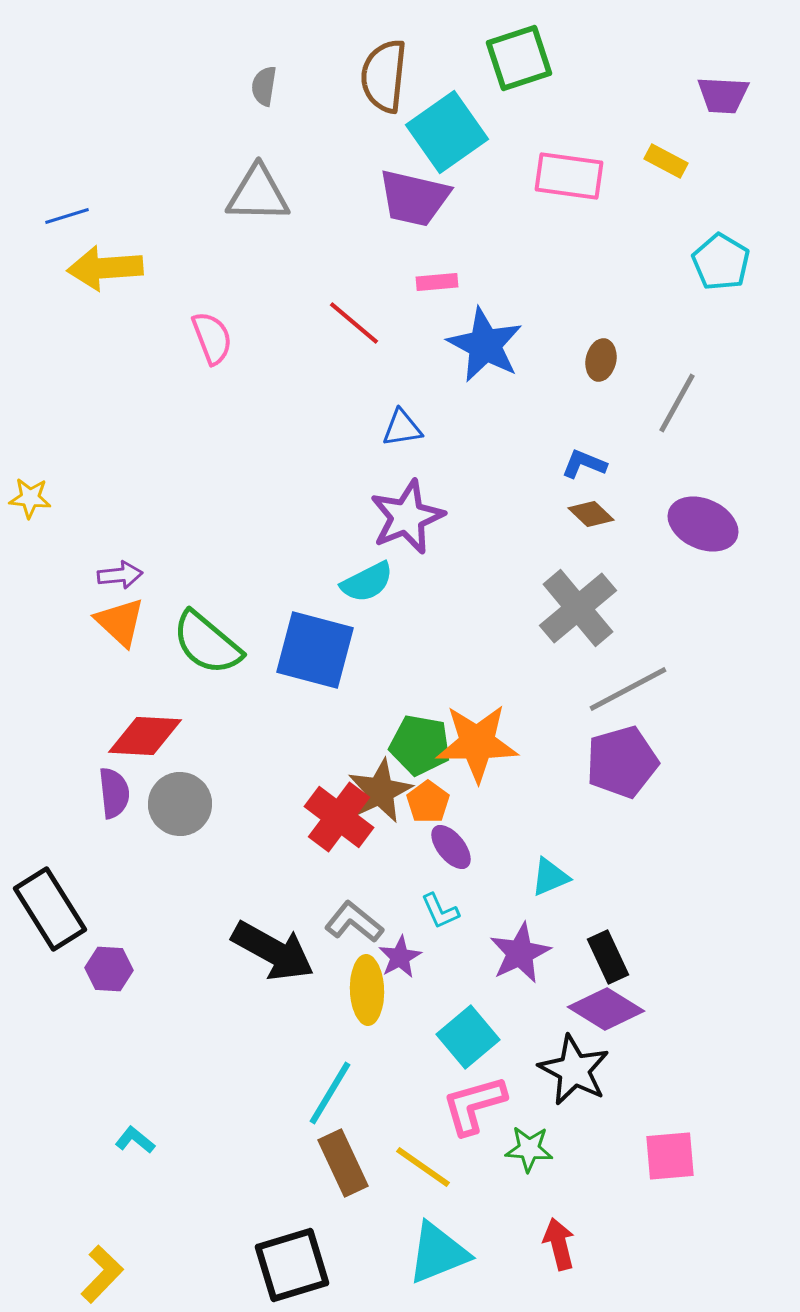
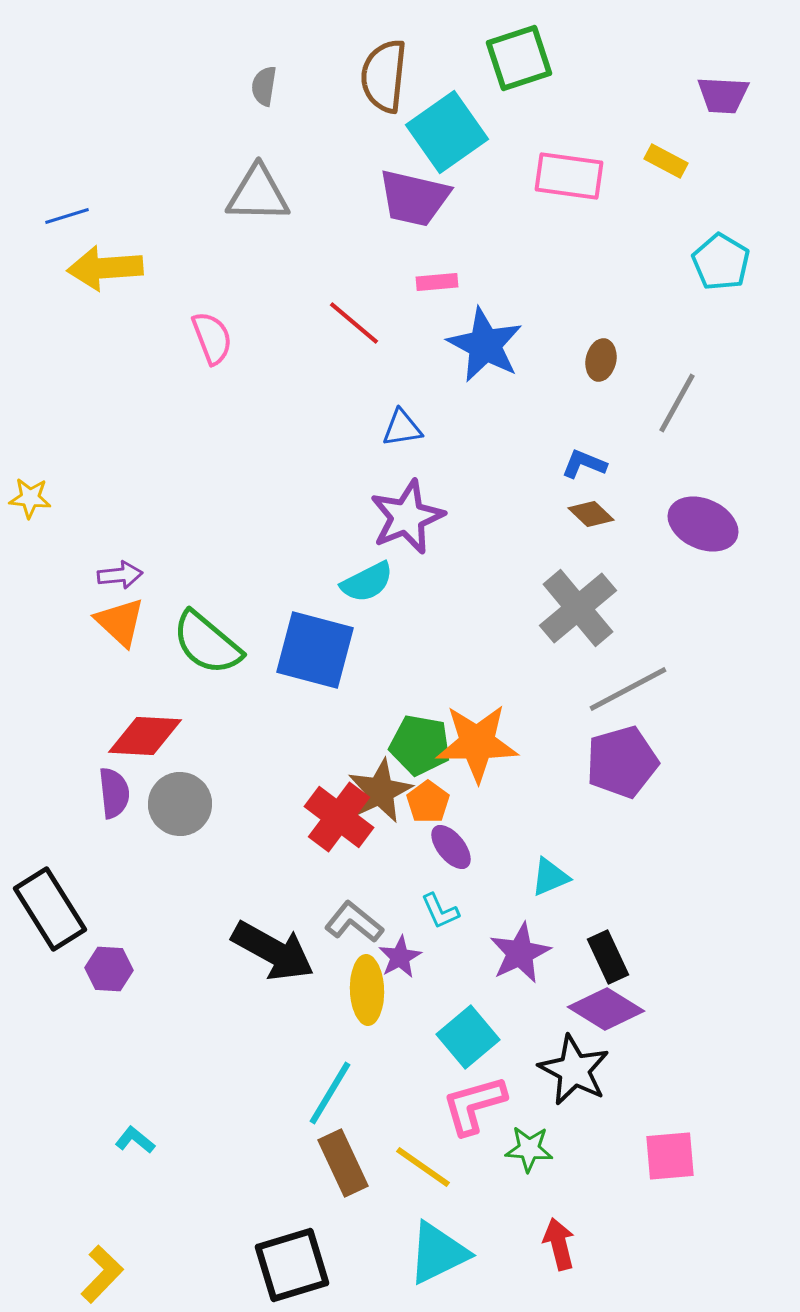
cyan triangle at (438, 1253): rotated 4 degrees counterclockwise
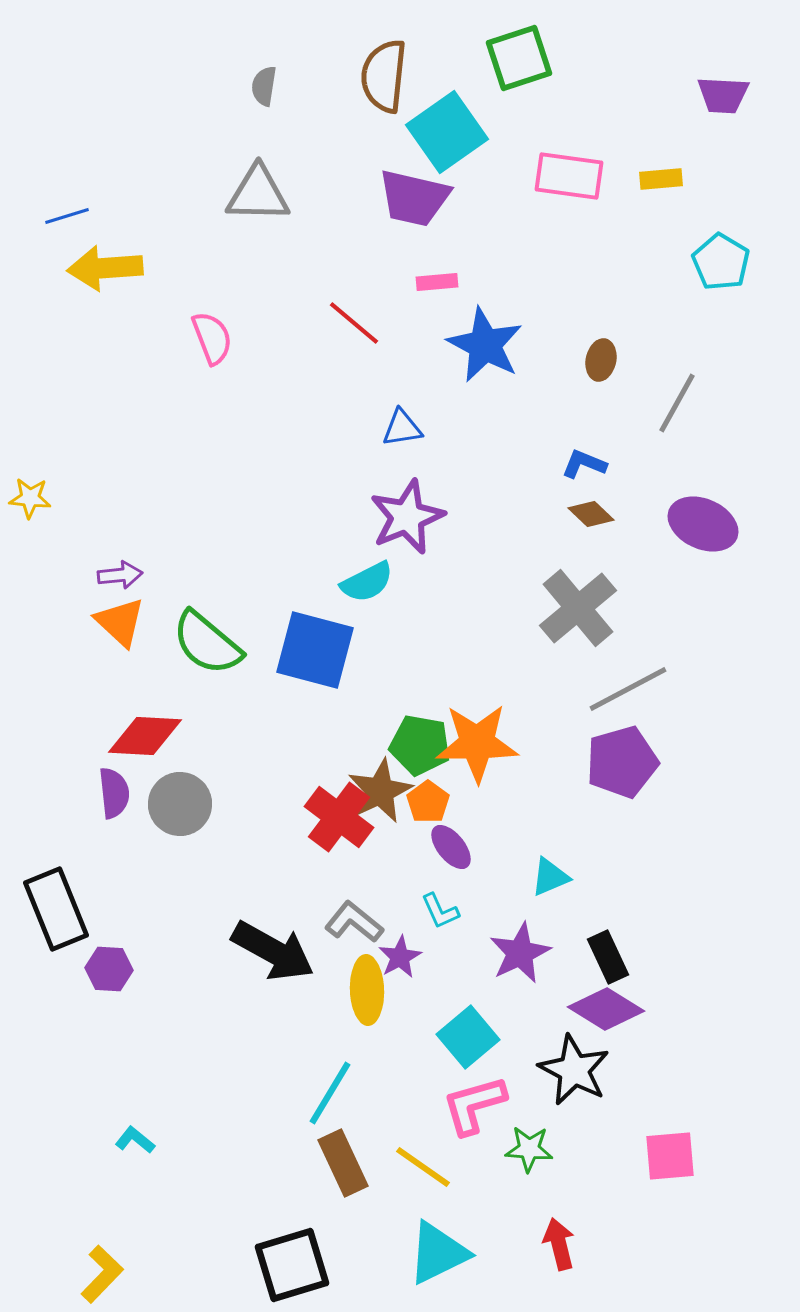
yellow rectangle at (666, 161): moved 5 px left, 18 px down; rotated 33 degrees counterclockwise
black rectangle at (50, 909): moved 6 px right; rotated 10 degrees clockwise
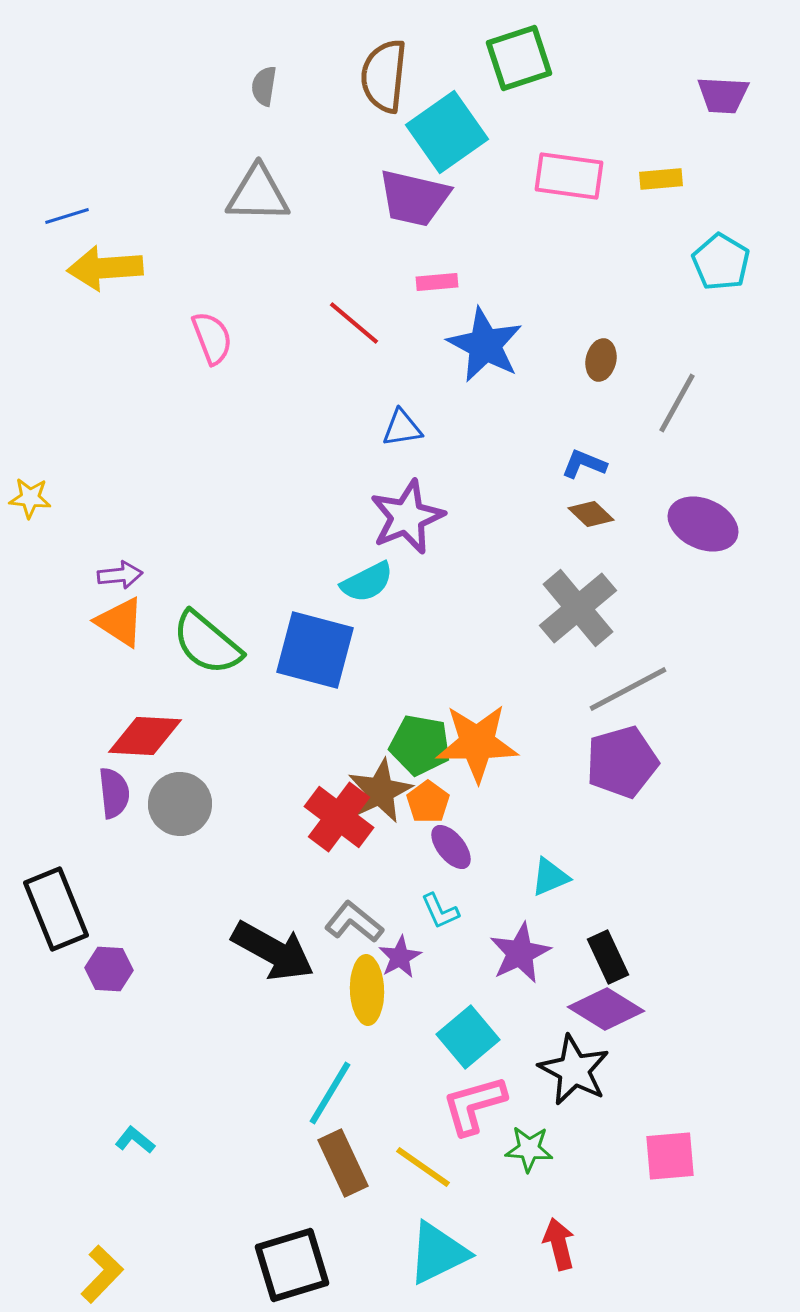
orange triangle at (120, 622): rotated 10 degrees counterclockwise
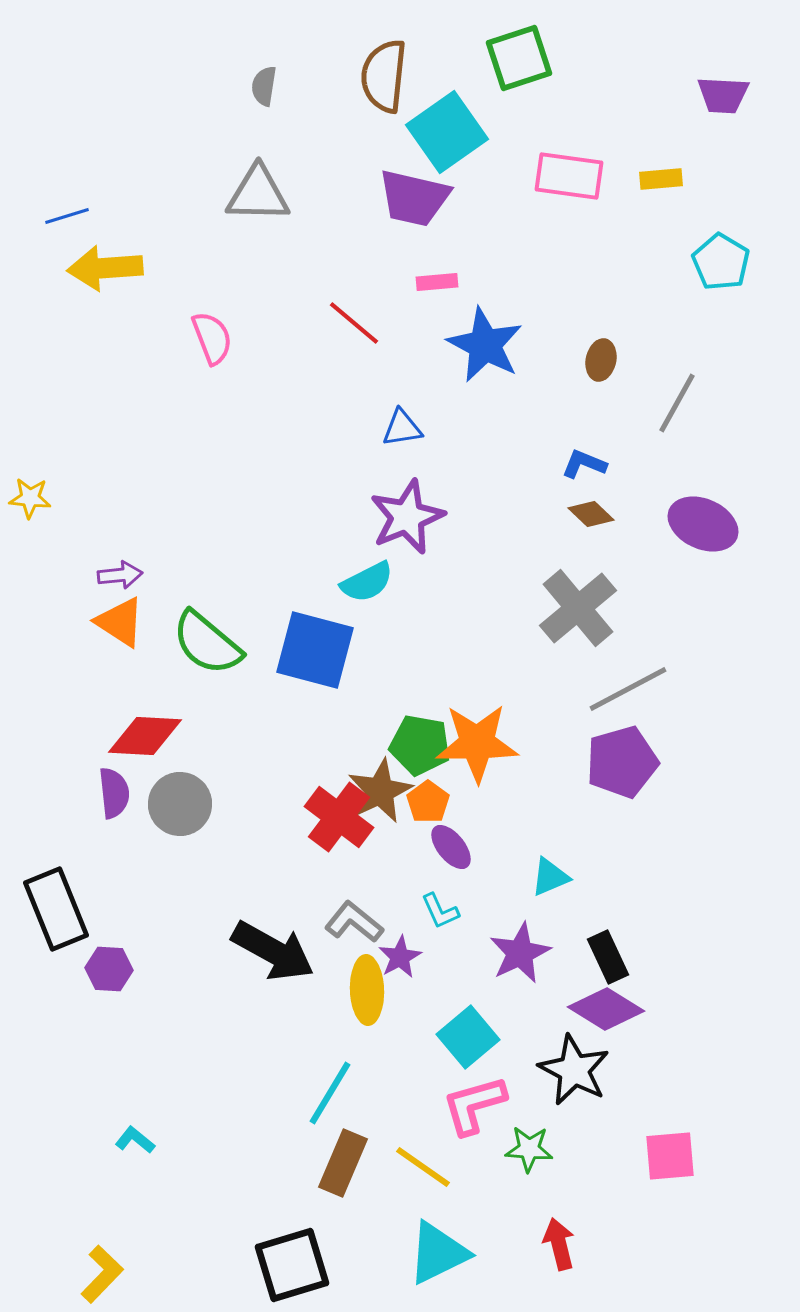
brown rectangle at (343, 1163): rotated 48 degrees clockwise
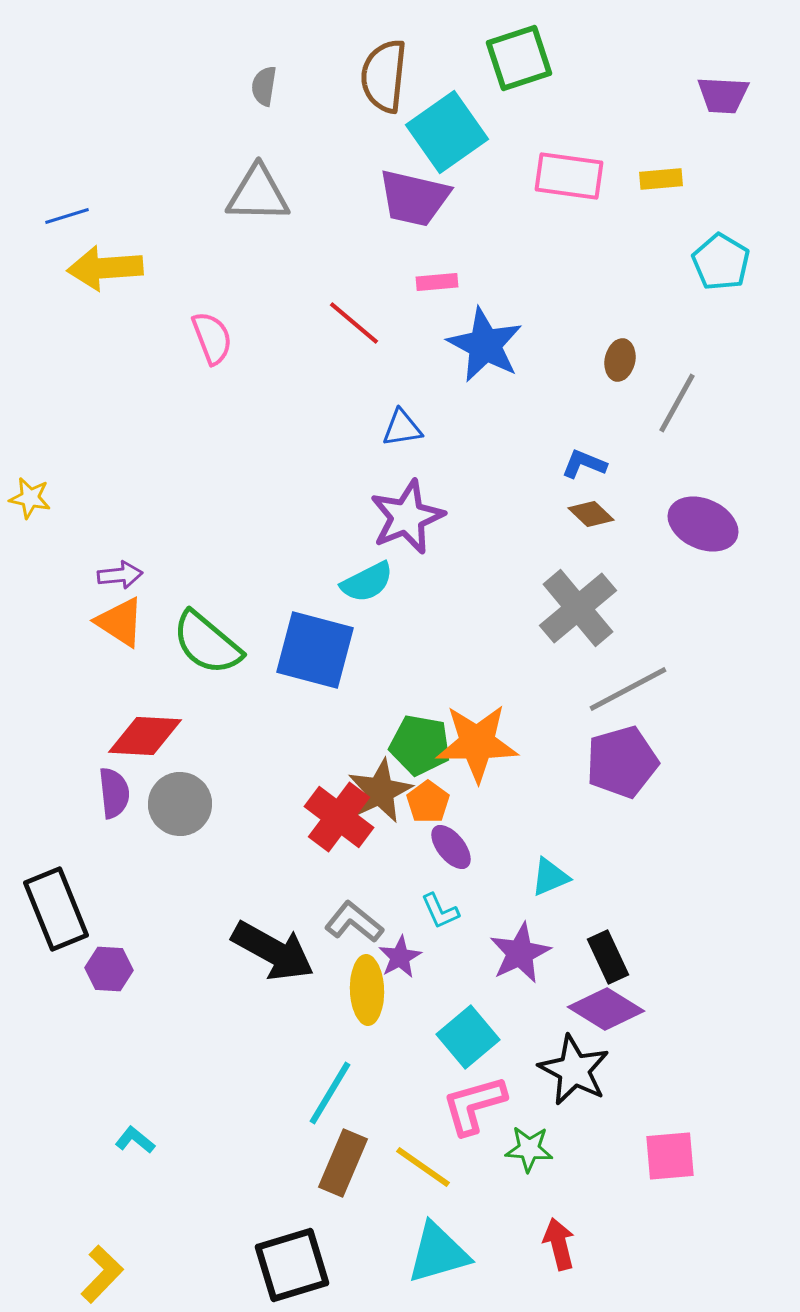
brown ellipse at (601, 360): moved 19 px right
yellow star at (30, 498): rotated 6 degrees clockwise
cyan triangle at (438, 1253): rotated 10 degrees clockwise
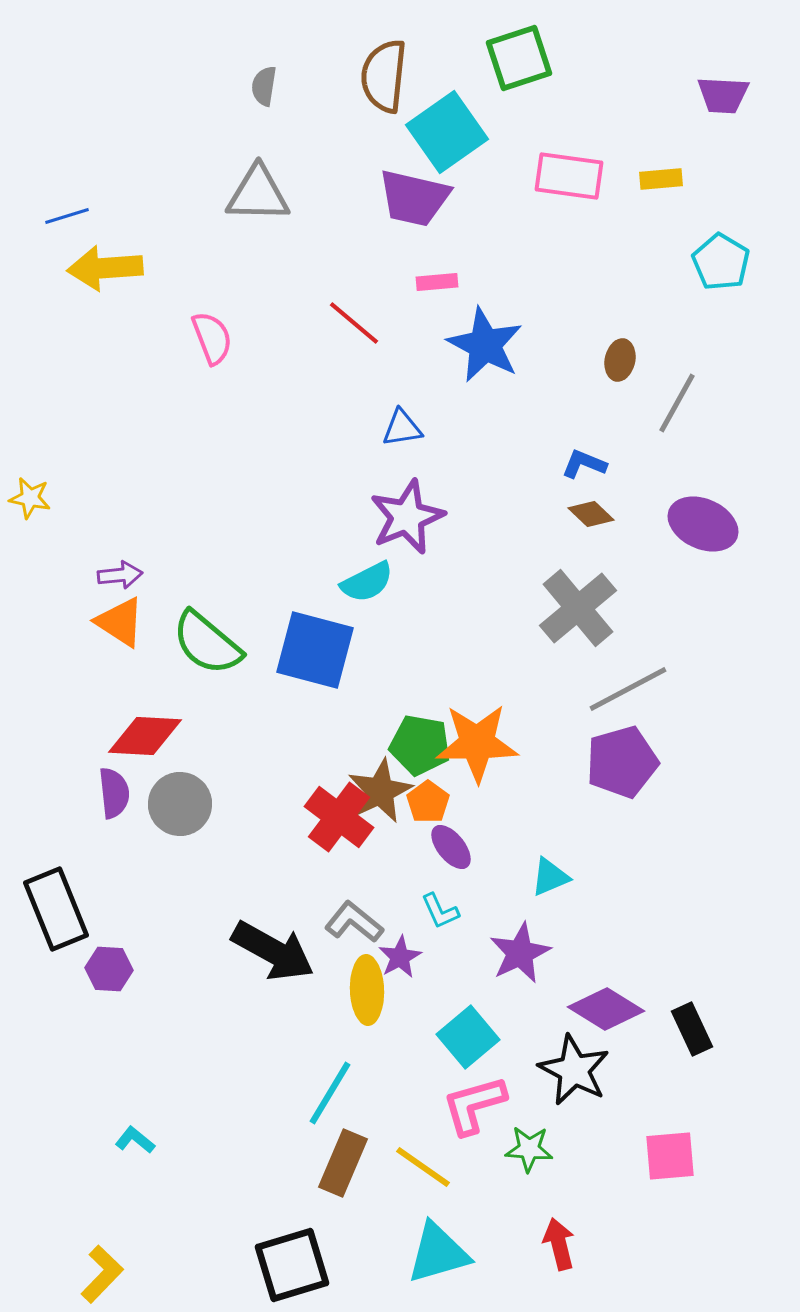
black rectangle at (608, 957): moved 84 px right, 72 px down
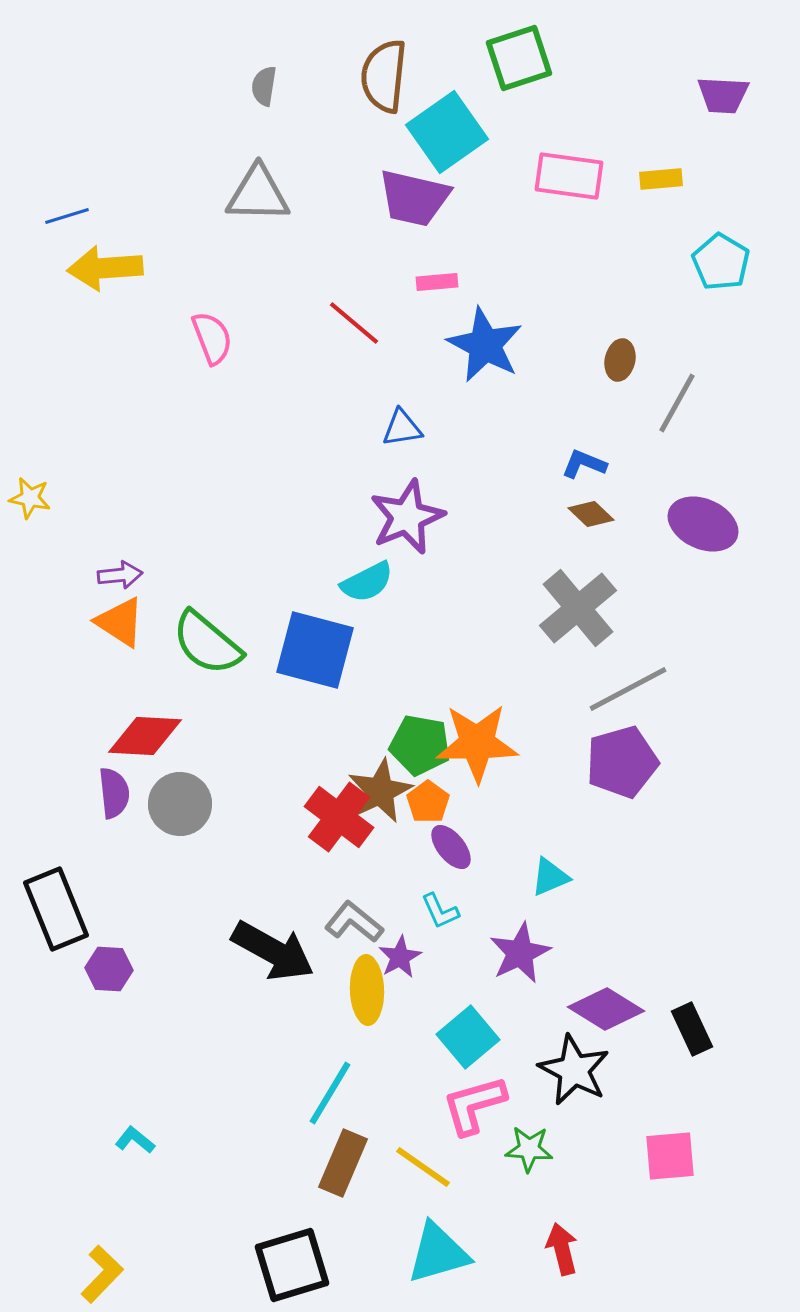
red arrow at (559, 1244): moved 3 px right, 5 px down
